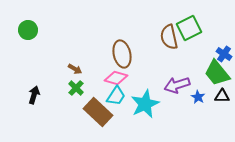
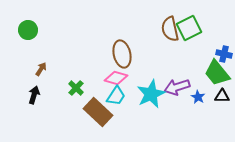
brown semicircle: moved 1 px right, 8 px up
blue cross: rotated 21 degrees counterclockwise
brown arrow: moved 34 px left; rotated 88 degrees counterclockwise
purple arrow: moved 2 px down
cyan star: moved 6 px right, 10 px up
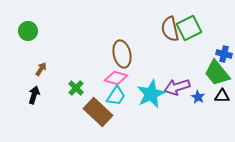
green circle: moved 1 px down
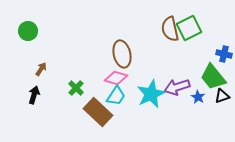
green trapezoid: moved 4 px left, 4 px down
black triangle: rotated 21 degrees counterclockwise
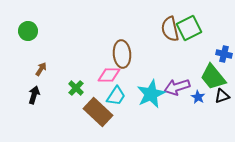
brown ellipse: rotated 8 degrees clockwise
pink diamond: moved 7 px left, 3 px up; rotated 15 degrees counterclockwise
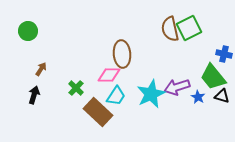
black triangle: rotated 35 degrees clockwise
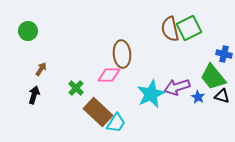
cyan trapezoid: moved 27 px down
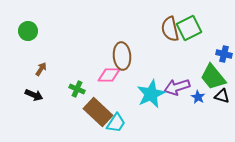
brown ellipse: moved 2 px down
green cross: moved 1 px right, 1 px down; rotated 21 degrees counterclockwise
black arrow: rotated 96 degrees clockwise
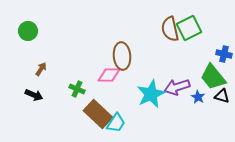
brown rectangle: moved 2 px down
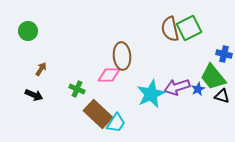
blue star: moved 8 px up; rotated 16 degrees clockwise
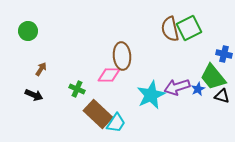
cyan star: moved 1 px down
